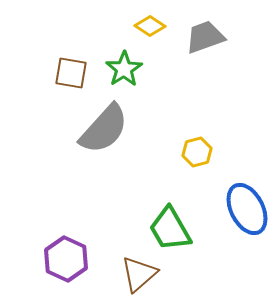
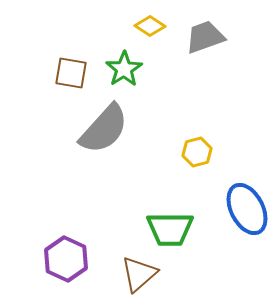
green trapezoid: rotated 60 degrees counterclockwise
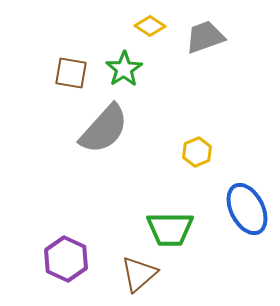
yellow hexagon: rotated 8 degrees counterclockwise
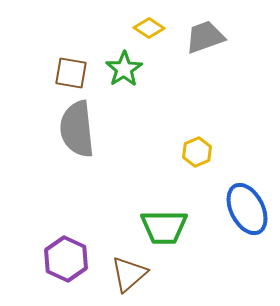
yellow diamond: moved 1 px left, 2 px down
gray semicircle: moved 27 px left; rotated 132 degrees clockwise
green trapezoid: moved 6 px left, 2 px up
brown triangle: moved 10 px left
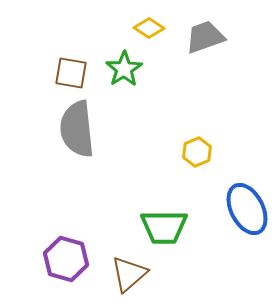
purple hexagon: rotated 9 degrees counterclockwise
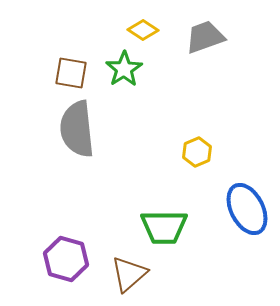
yellow diamond: moved 6 px left, 2 px down
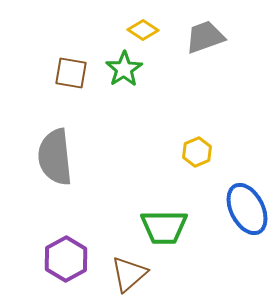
gray semicircle: moved 22 px left, 28 px down
purple hexagon: rotated 15 degrees clockwise
